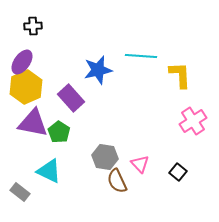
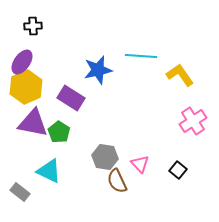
yellow L-shape: rotated 32 degrees counterclockwise
purple rectangle: rotated 16 degrees counterclockwise
black square: moved 2 px up
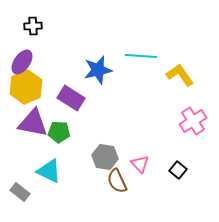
green pentagon: rotated 30 degrees counterclockwise
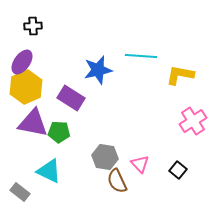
yellow L-shape: rotated 44 degrees counterclockwise
